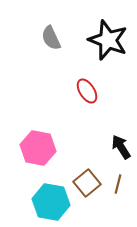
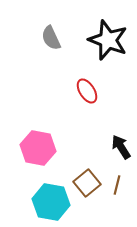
brown line: moved 1 px left, 1 px down
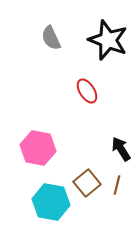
black arrow: moved 2 px down
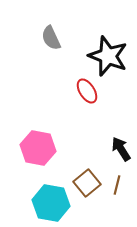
black star: moved 16 px down
cyan hexagon: moved 1 px down
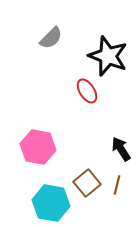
gray semicircle: rotated 110 degrees counterclockwise
pink hexagon: moved 1 px up
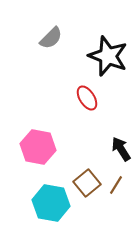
red ellipse: moved 7 px down
brown line: moved 1 px left; rotated 18 degrees clockwise
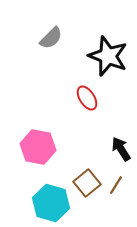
cyan hexagon: rotated 6 degrees clockwise
